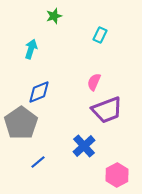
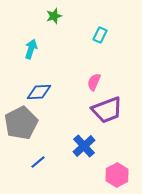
blue diamond: rotated 20 degrees clockwise
gray pentagon: rotated 8 degrees clockwise
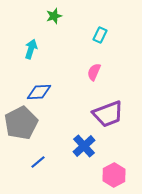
pink semicircle: moved 10 px up
purple trapezoid: moved 1 px right, 4 px down
pink hexagon: moved 3 px left
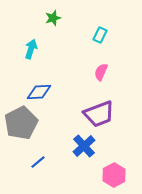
green star: moved 1 px left, 2 px down
pink semicircle: moved 7 px right
purple trapezoid: moved 9 px left
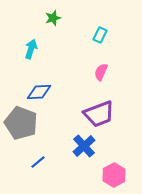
gray pentagon: rotated 24 degrees counterclockwise
